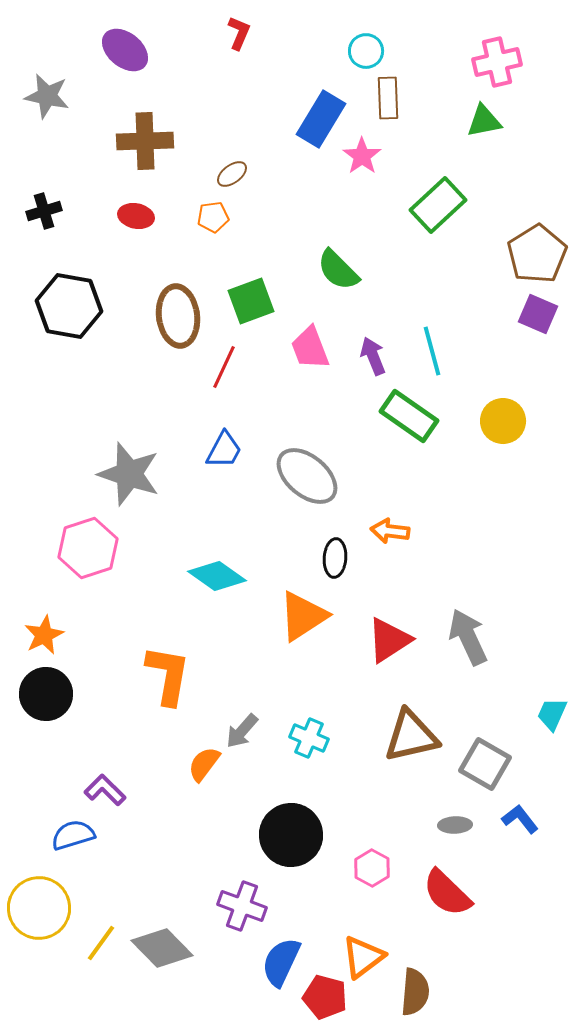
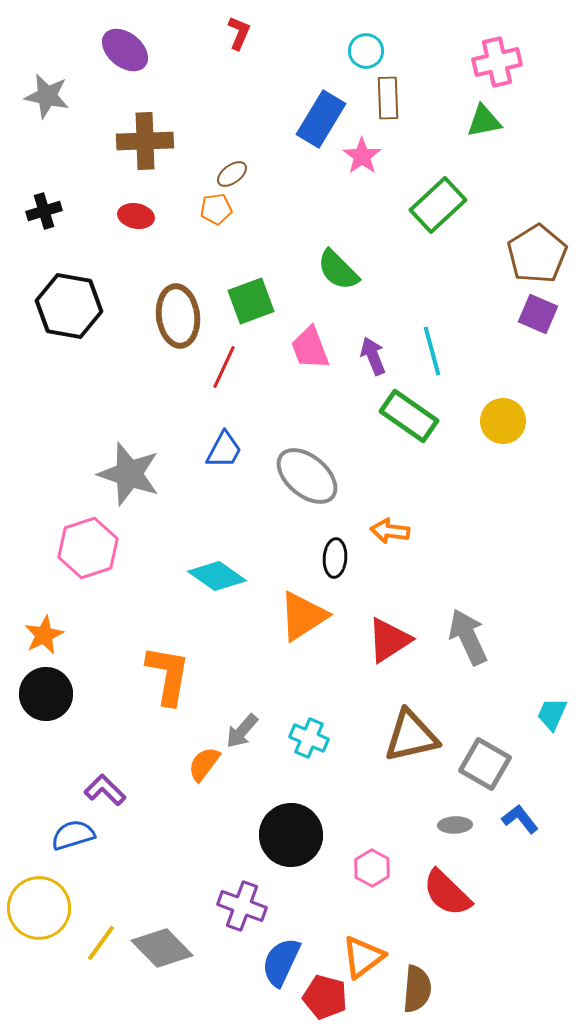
orange pentagon at (213, 217): moved 3 px right, 8 px up
brown semicircle at (415, 992): moved 2 px right, 3 px up
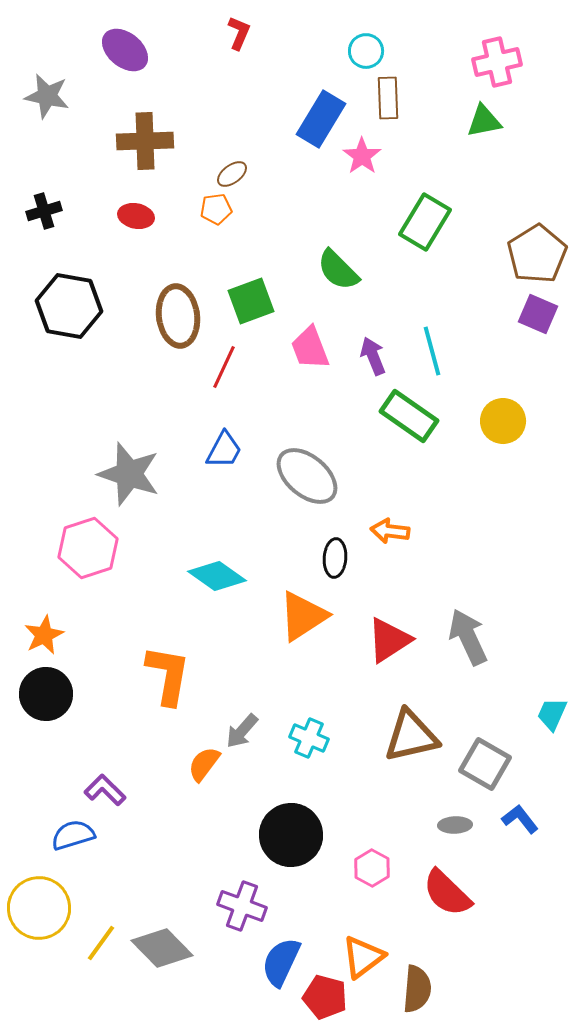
green rectangle at (438, 205): moved 13 px left, 17 px down; rotated 16 degrees counterclockwise
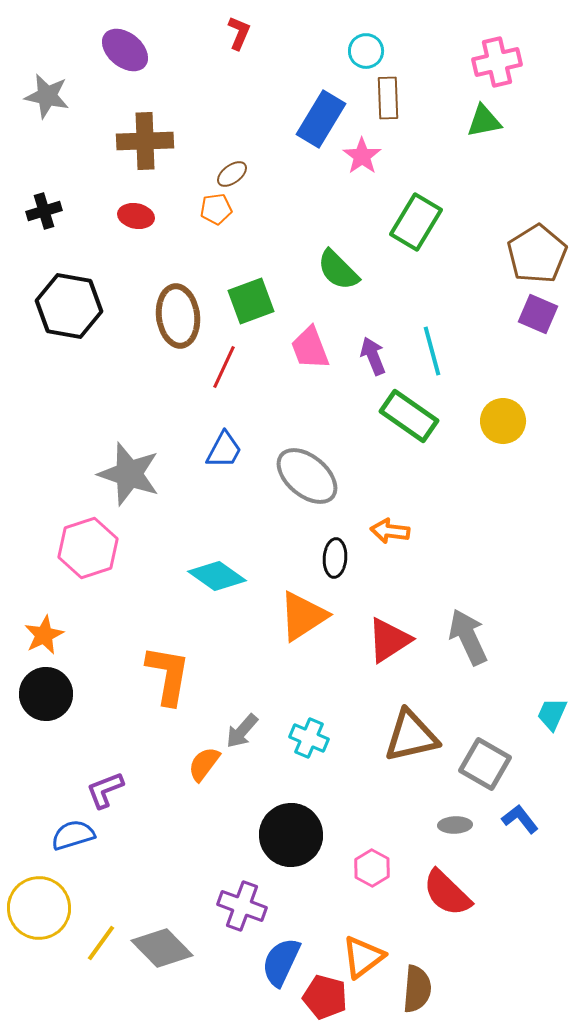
green rectangle at (425, 222): moved 9 px left
purple L-shape at (105, 790): rotated 66 degrees counterclockwise
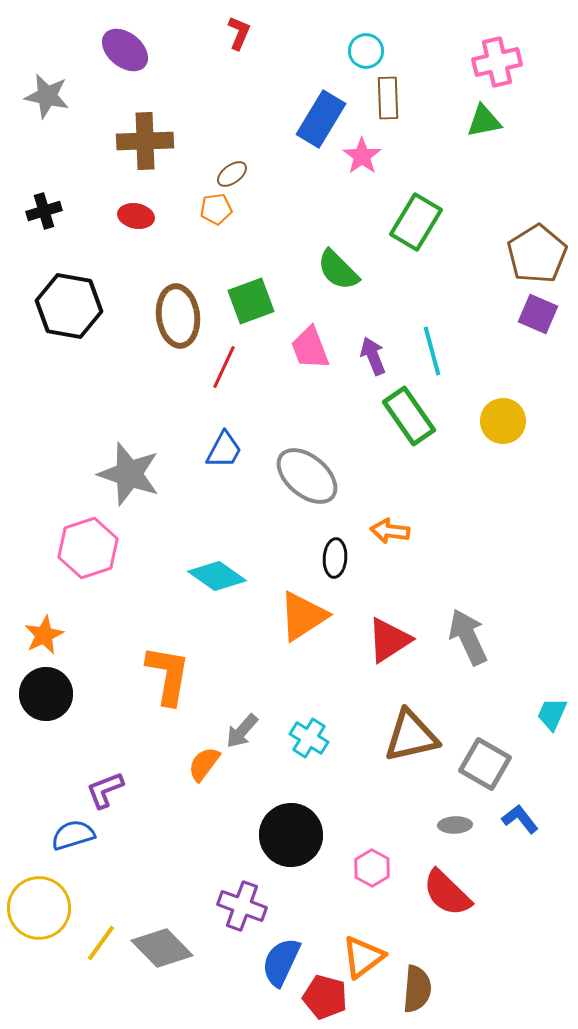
green rectangle at (409, 416): rotated 20 degrees clockwise
cyan cross at (309, 738): rotated 9 degrees clockwise
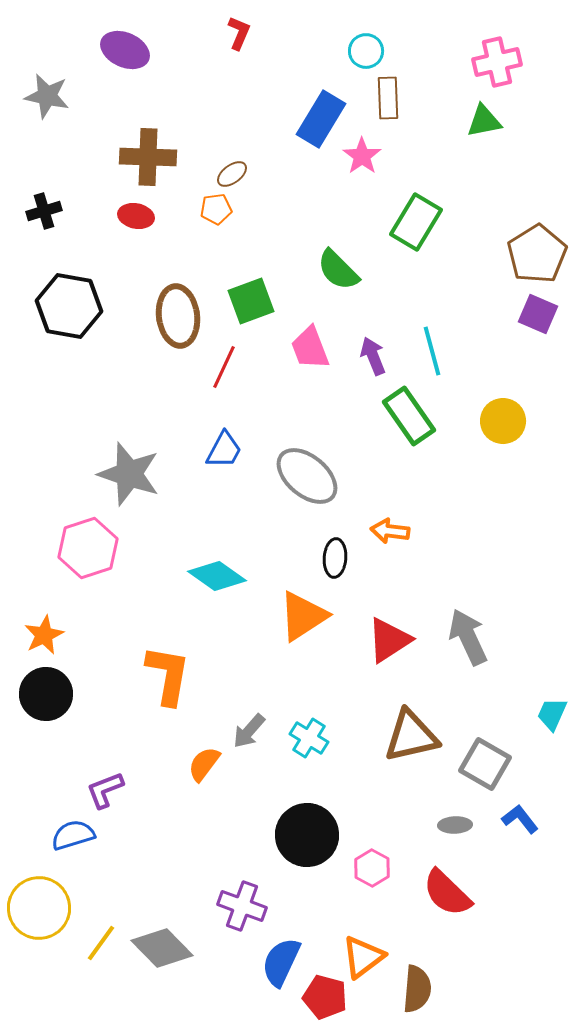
purple ellipse at (125, 50): rotated 15 degrees counterclockwise
brown cross at (145, 141): moved 3 px right, 16 px down; rotated 4 degrees clockwise
gray arrow at (242, 731): moved 7 px right
black circle at (291, 835): moved 16 px right
